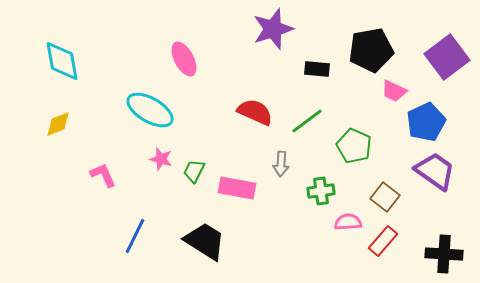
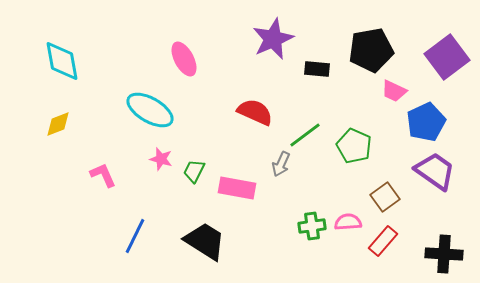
purple star: moved 10 px down; rotated 6 degrees counterclockwise
green line: moved 2 px left, 14 px down
gray arrow: rotated 20 degrees clockwise
green cross: moved 9 px left, 35 px down
brown square: rotated 16 degrees clockwise
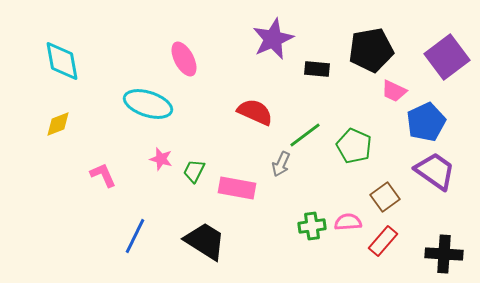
cyan ellipse: moved 2 px left, 6 px up; rotated 12 degrees counterclockwise
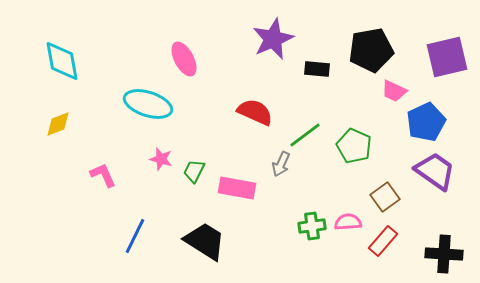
purple square: rotated 24 degrees clockwise
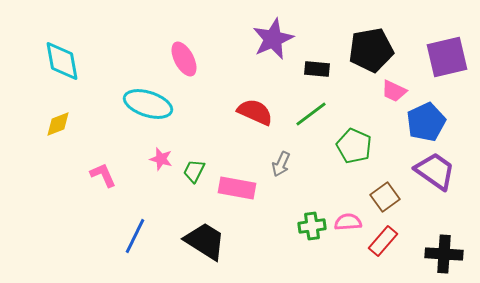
green line: moved 6 px right, 21 px up
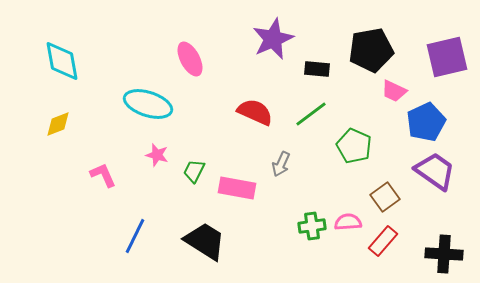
pink ellipse: moved 6 px right
pink star: moved 4 px left, 4 px up
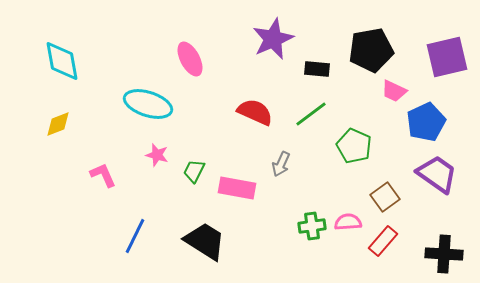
purple trapezoid: moved 2 px right, 3 px down
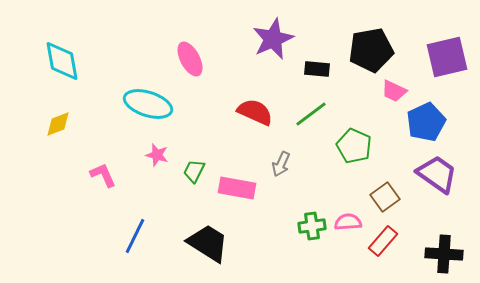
black trapezoid: moved 3 px right, 2 px down
